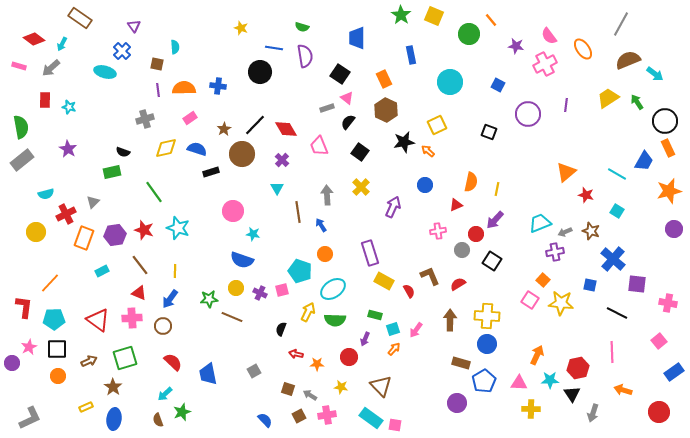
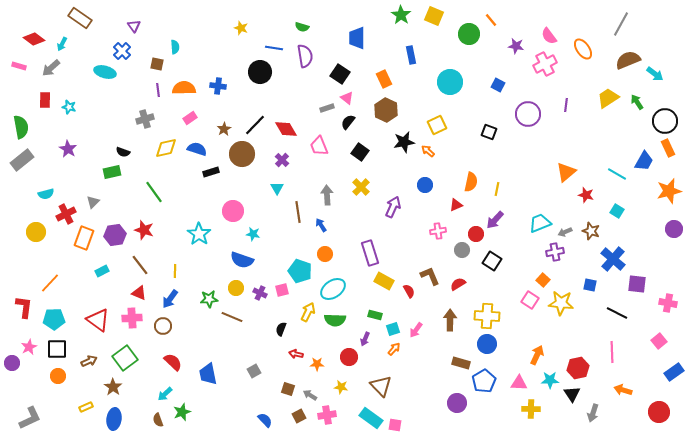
cyan star at (178, 228): moved 21 px right, 6 px down; rotated 15 degrees clockwise
green square at (125, 358): rotated 20 degrees counterclockwise
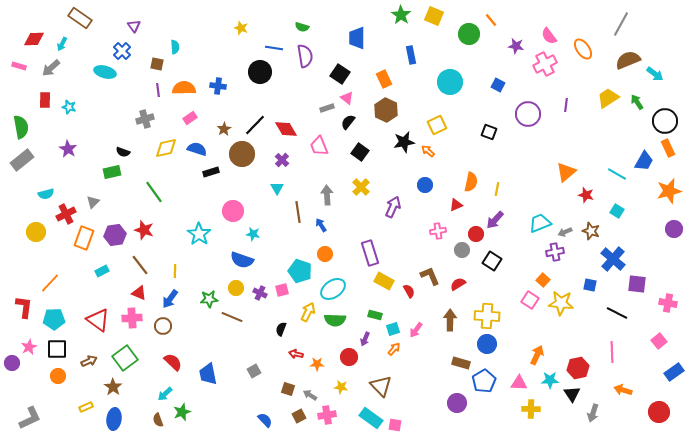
red diamond at (34, 39): rotated 40 degrees counterclockwise
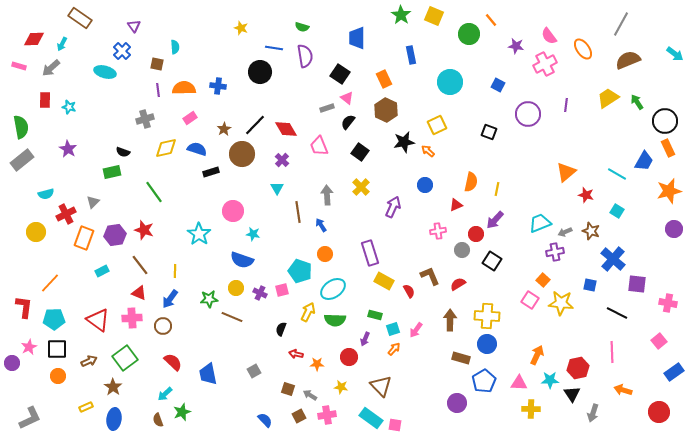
cyan arrow at (655, 74): moved 20 px right, 20 px up
brown rectangle at (461, 363): moved 5 px up
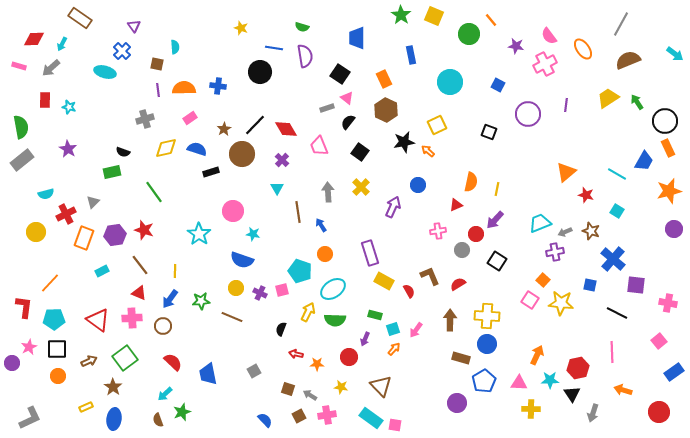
blue circle at (425, 185): moved 7 px left
gray arrow at (327, 195): moved 1 px right, 3 px up
black square at (492, 261): moved 5 px right
purple square at (637, 284): moved 1 px left, 1 px down
green star at (209, 299): moved 8 px left, 2 px down
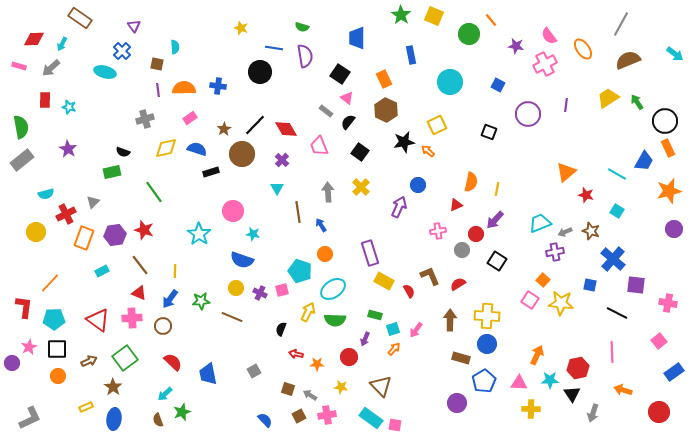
gray rectangle at (327, 108): moved 1 px left, 3 px down; rotated 56 degrees clockwise
purple arrow at (393, 207): moved 6 px right
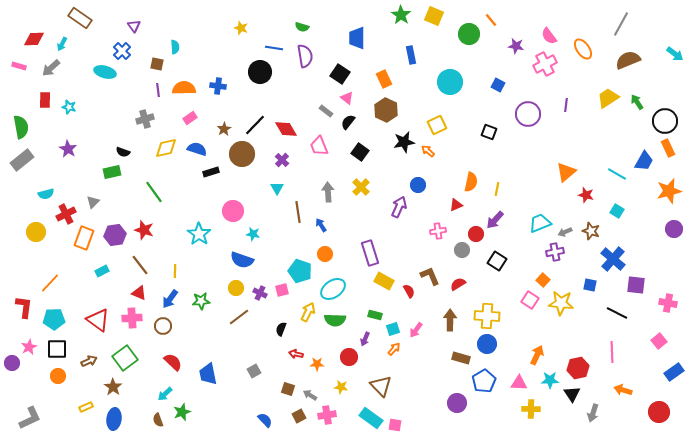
brown line at (232, 317): moved 7 px right; rotated 60 degrees counterclockwise
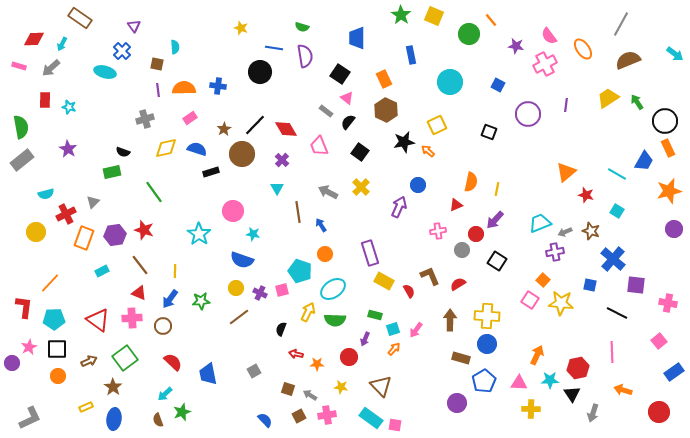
gray arrow at (328, 192): rotated 60 degrees counterclockwise
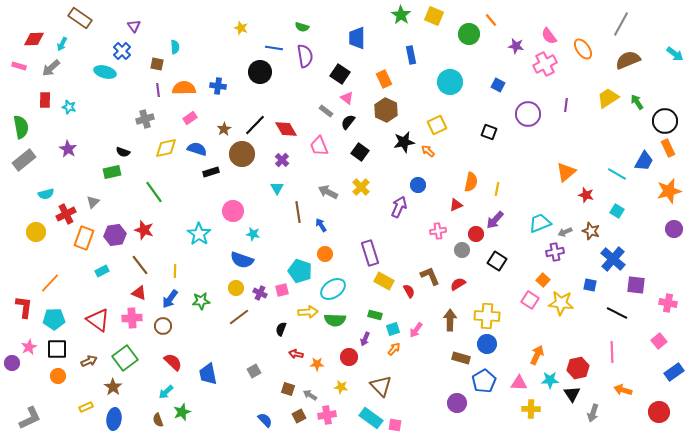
gray rectangle at (22, 160): moved 2 px right
yellow arrow at (308, 312): rotated 60 degrees clockwise
cyan arrow at (165, 394): moved 1 px right, 2 px up
